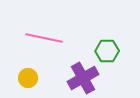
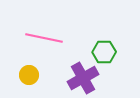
green hexagon: moved 3 px left, 1 px down
yellow circle: moved 1 px right, 3 px up
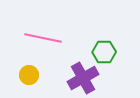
pink line: moved 1 px left
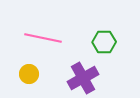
green hexagon: moved 10 px up
yellow circle: moved 1 px up
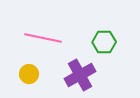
purple cross: moved 3 px left, 3 px up
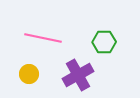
purple cross: moved 2 px left
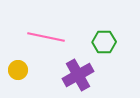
pink line: moved 3 px right, 1 px up
yellow circle: moved 11 px left, 4 px up
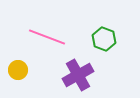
pink line: moved 1 px right; rotated 9 degrees clockwise
green hexagon: moved 3 px up; rotated 20 degrees clockwise
